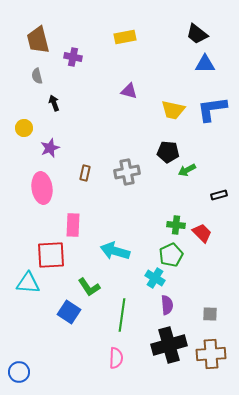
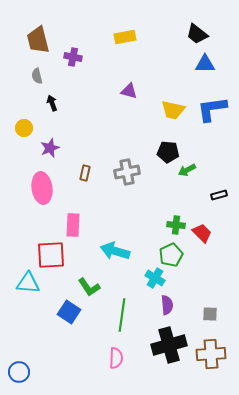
black arrow: moved 2 px left
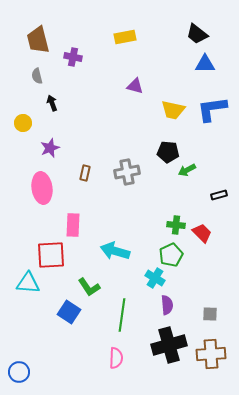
purple triangle: moved 6 px right, 5 px up
yellow circle: moved 1 px left, 5 px up
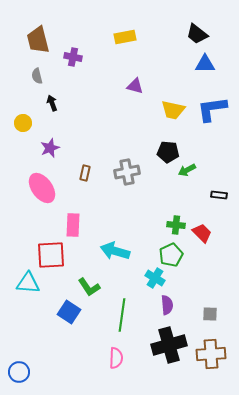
pink ellipse: rotated 28 degrees counterclockwise
black rectangle: rotated 21 degrees clockwise
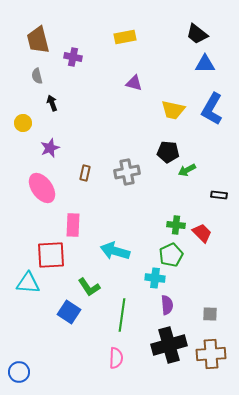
purple triangle: moved 1 px left, 3 px up
blue L-shape: rotated 52 degrees counterclockwise
cyan cross: rotated 24 degrees counterclockwise
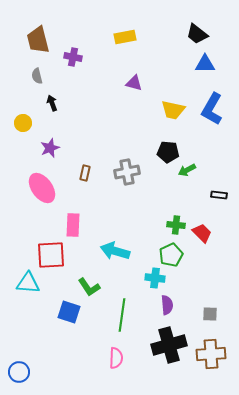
blue square: rotated 15 degrees counterclockwise
